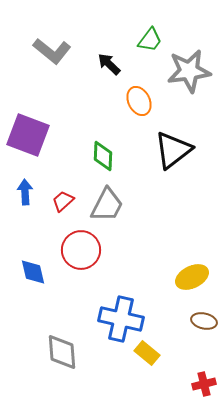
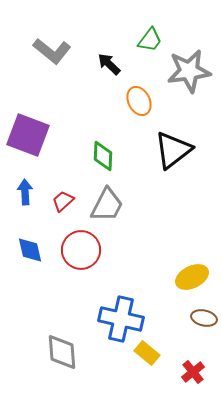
blue diamond: moved 3 px left, 22 px up
brown ellipse: moved 3 px up
red cross: moved 11 px left, 12 px up; rotated 25 degrees counterclockwise
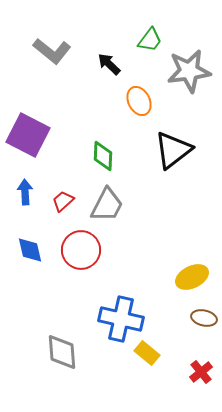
purple square: rotated 6 degrees clockwise
red cross: moved 8 px right
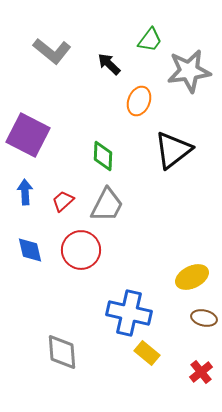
orange ellipse: rotated 48 degrees clockwise
blue cross: moved 8 px right, 6 px up
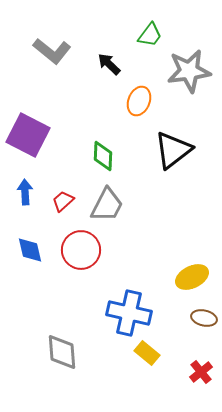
green trapezoid: moved 5 px up
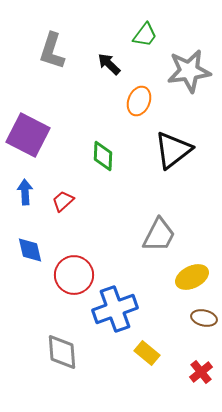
green trapezoid: moved 5 px left
gray L-shape: rotated 69 degrees clockwise
gray trapezoid: moved 52 px right, 30 px down
red circle: moved 7 px left, 25 px down
blue cross: moved 14 px left, 4 px up; rotated 33 degrees counterclockwise
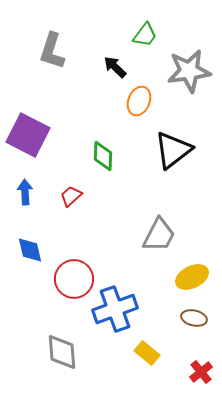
black arrow: moved 6 px right, 3 px down
red trapezoid: moved 8 px right, 5 px up
red circle: moved 4 px down
brown ellipse: moved 10 px left
